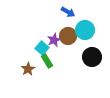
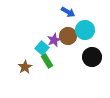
brown star: moved 3 px left, 2 px up
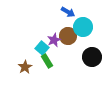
cyan circle: moved 2 px left, 3 px up
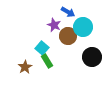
purple star: moved 15 px up; rotated 24 degrees counterclockwise
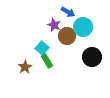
brown circle: moved 1 px left
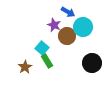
black circle: moved 6 px down
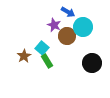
brown star: moved 1 px left, 11 px up
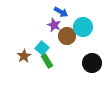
blue arrow: moved 7 px left
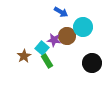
purple star: moved 15 px down; rotated 16 degrees counterclockwise
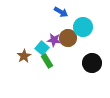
brown circle: moved 1 px right, 2 px down
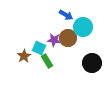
blue arrow: moved 5 px right, 3 px down
cyan square: moved 3 px left; rotated 16 degrees counterclockwise
